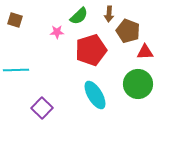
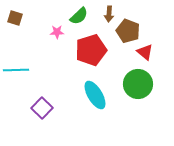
brown square: moved 2 px up
red triangle: rotated 42 degrees clockwise
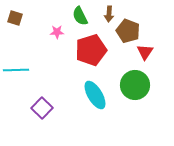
green semicircle: moved 1 px right; rotated 108 degrees clockwise
red triangle: rotated 24 degrees clockwise
green circle: moved 3 px left, 1 px down
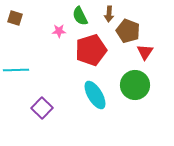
pink star: moved 2 px right, 1 px up
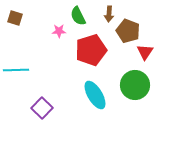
green semicircle: moved 2 px left
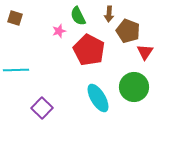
pink star: rotated 16 degrees counterclockwise
red pentagon: moved 2 px left; rotated 28 degrees counterclockwise
green circle: moved 1 px left, 2 px down
cyan ellipse: moved 3 px right, 3 px down
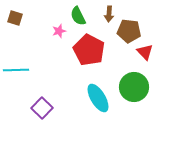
brown pentagon: moved 1 px right; rotated 15 degrees counterclockwise
red triangle: rotated 18 degrees counterclockwise
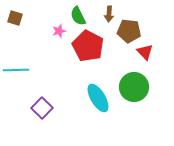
red pentagon: moved 1 px left, 4 px up
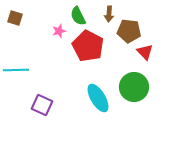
purple square: moved 3 px up; rotated 20 degrees counterclockwise
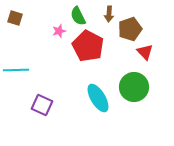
brown pentagon: moved 1 px right, 2 px up; rotated 25 degrees counterclockwise
